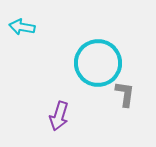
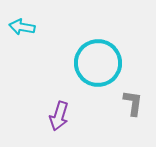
gray L-shape: moved 8 px right, 9 px down
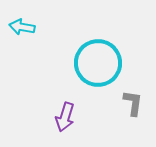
purple arrow: moved 6 px right, 1 px down
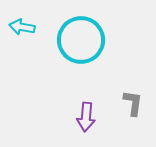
cyan circle: moved 17 px left, 23 px up
purple arrow: moved 21 px right; rotated 12 degrees counterclockwise
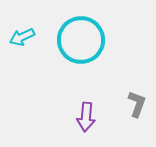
cyan arrow: moved 10 px down; rotated 35 degrees counterclockwise
gray L-shape: moved 4 px right, 1 px down; rotated 12 degrees clockwise
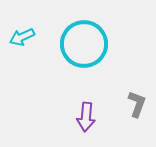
cyan circle: moved 3 px right, 4 px down
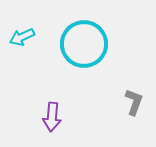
gray L-shape: moved 3 px left, 2 px up
purple arrow: moved 34 px left
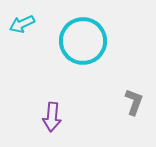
cyan arrow: moved 13 px up
cyan circle: moved 1 px left, 3 px up
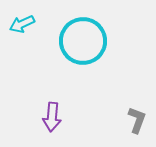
gray L-shape: moved 3 px right, 18 px down
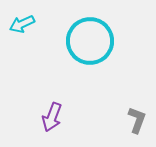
cyan circle: moved 7 px right
purple arrow: rotated 16 degrees clockwise
